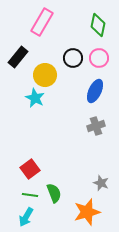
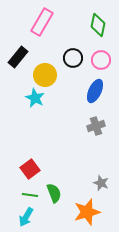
pink circle: moved 2 px right, 2 px down
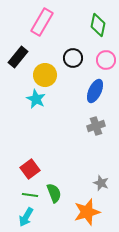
pink circle: moved 5 px right
cyan star: moved 1 px right, 1 px down
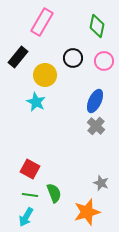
green diamond: moved 1 px left, 1 px down
pink circle: moved 2 px left, 1 px down
blue ellipse: moved 10 px down
cyan star: moved 3 px down
gray cross: rotated 30 degrees counterclockwise
red square: rotated 24 degrees counterclockwise
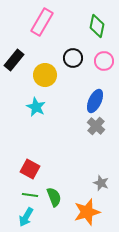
black rectangle: moved 4 px left, 3 px down
cyan star: moved 5 px down
green semicircle: moved 4 px down
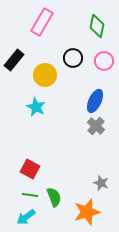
cyan arrow: rotated 24 degrees clockwise
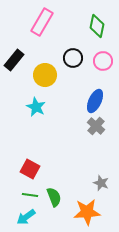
pink circle: moved 1 px left
orange star: rotated 12 degrees clockwise
